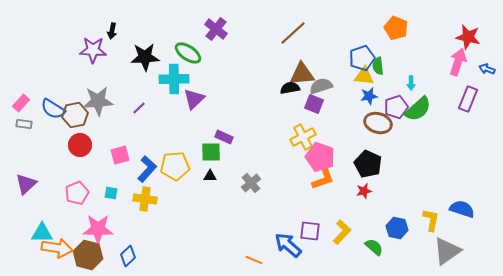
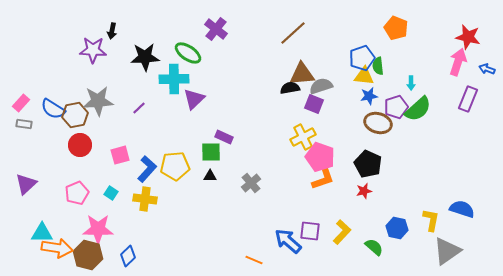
cyan square at (111, 193): rotated 24 degrees clockwise
blue arrow at (288, 245): moved 4 px up
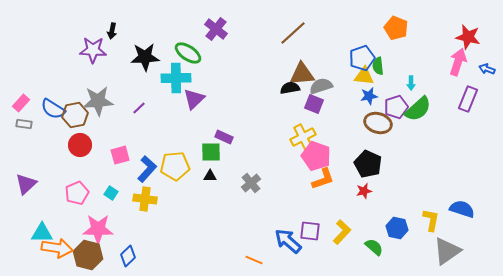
cyan cross at (174, 79): moved 2 px right, 1 px up
pink pentagon at (320, 157): moved 4 px left, 1 px up
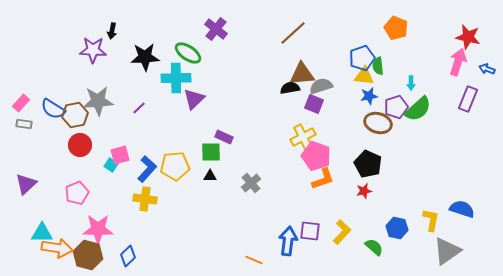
cyan square at (111, 193): moved 28 px up
blue arrow at (288, 241): rotated 56 degrees clockwise
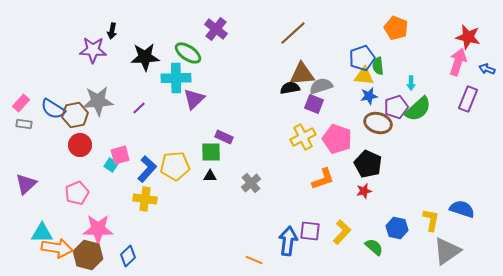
pink pentagon at (316, 156): moved 21 px right, 17 px up
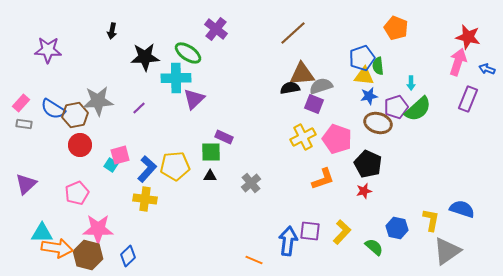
purple star at (93, 50): moved 45 px left
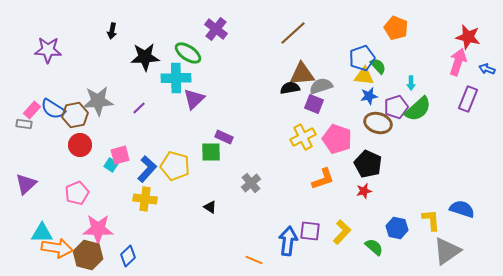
green semicircle at (378, 66): rotated 144 degrees clockwise
pink rectangle at (21, 103): moved 11 px right, 7 px down
yellow pentagon at (175, 166): rotated 20 degrees clockwise
black triangle at (210, 176): moved 31 px down; rotated 32 degrees clockwise
yellow L-shape at (431, 220): rotated 15 degrees counterclockwise
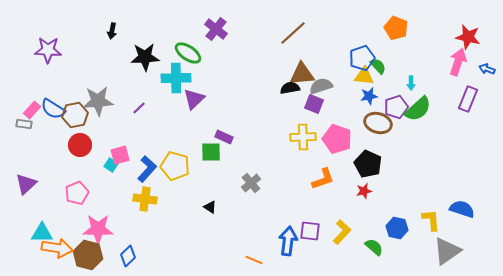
yellow cross at (303, 137): rotated 25 degrees clockwise
